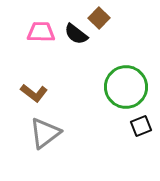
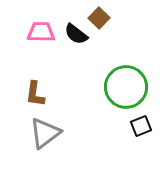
brown L-shape: moved 1 px right, 1 px down; rotated 60 degrees clockwise
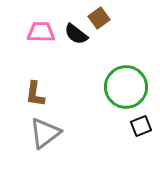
brown square: rotated 10 degrees clockwise
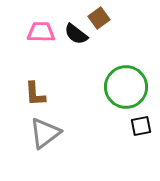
brown L-shape: rotated 12 degrees counterclockwise
black square: rotated 10 degrees clockwise
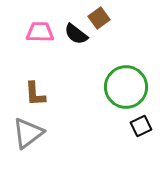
pink trapezoid: moved 1 px left
black square: rotated 15 degrees counterclockwise
gray triangle: moved 17 px left
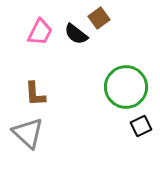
pink trapezoid: rotated 116 degrees clockwise
gray triangle: rotated 40 degrees counterclockwise
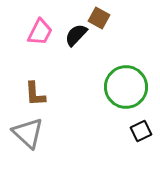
brown square: rotated 25 degrees counterclockwise
black semicircle: moved 1 px down; rotated 95 degrees clockwise
black square: moved 5 px down
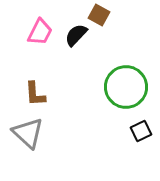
brown square: moved 3 px up
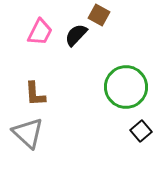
black square: rotated 15 degrees counterclockwise
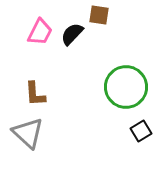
brown square: rotated 20 degrees counterclockwise
black semicircle: moved 4 px left, 1 px up
black square: rotated 10 degrees clockwise
